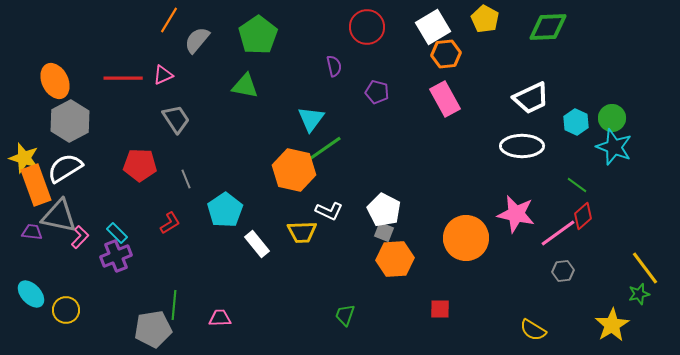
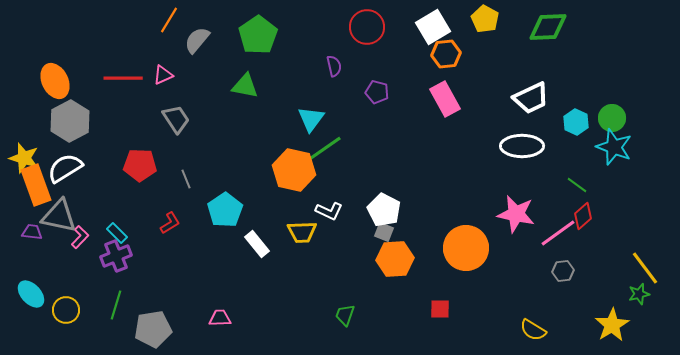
orange circle at (466, 238): moved 10 px down
green line at (174, 305): moved 58 px left; rotated 12 degrees clockwise
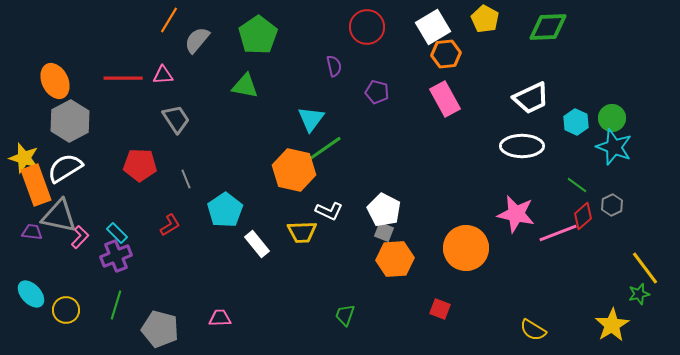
pink triangle at (163, 75): rotated 20 degrees clockwise
red L-shape at (170, 223): moved 2 px down
pink line at (558, 233): rotated 15 degrees clockwise
gray hexagon at (563, 271): moved 49 px right, 66 px up; rotated 20 degrees counterclockwise
red square at (440, 309): rotated 20 degrees clockwise
gray pentagon at (153, 329): moved 7 px right; rotated 24 degrees clockwise
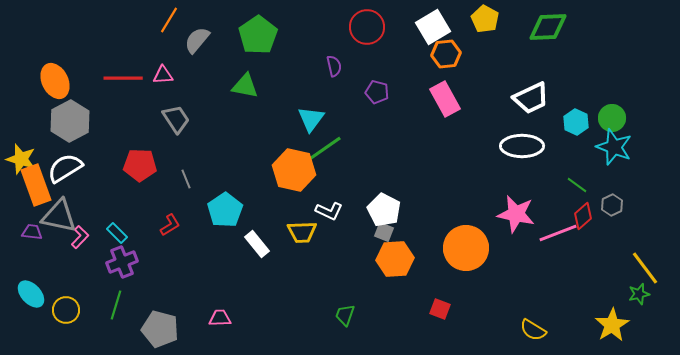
yellow star at (24, 158): moved 3 px left, 1 px down
purple cross at (116, 256): moved 6 px right, 6 px down
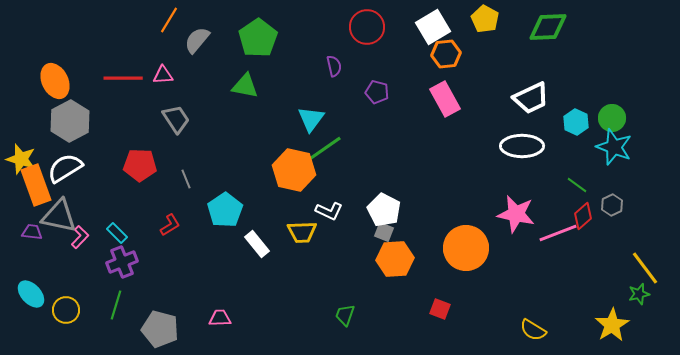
green pentagon at (258, 35): moved 3 px down
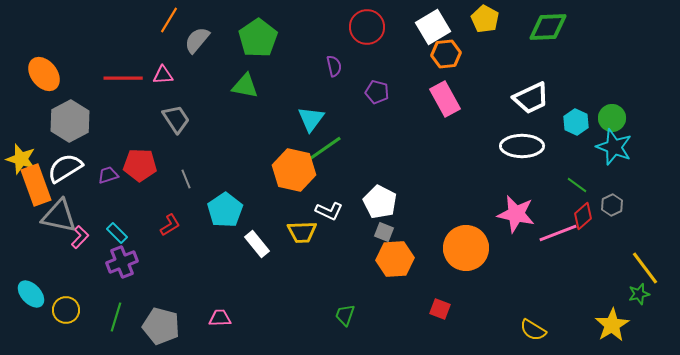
orange ellipse at (55, 81): moved 11 px left, 7 px up; rotated 12 degrees counterclockwise
white pentagon at (384, 210): moved 4 px left, 8 px up
purple trapezoid at (32, 232): moved 76 px right, 57 px up; rotated 25 degrees counterclockwise
green line at (116, 305): moved 12 px down
gray pentagon at (160, 329): moved 1 px right, 3 px up
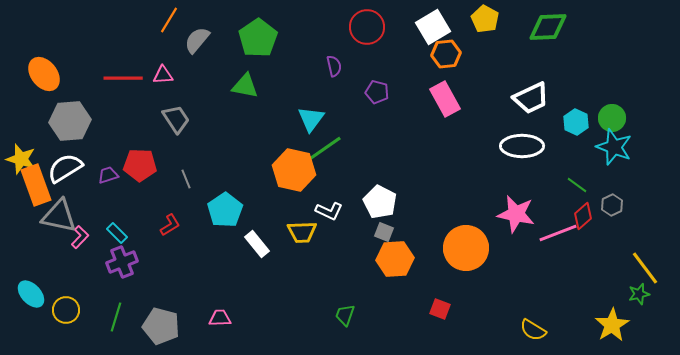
gray hexagon at (70, 121): rotated 24 degrees clockwise
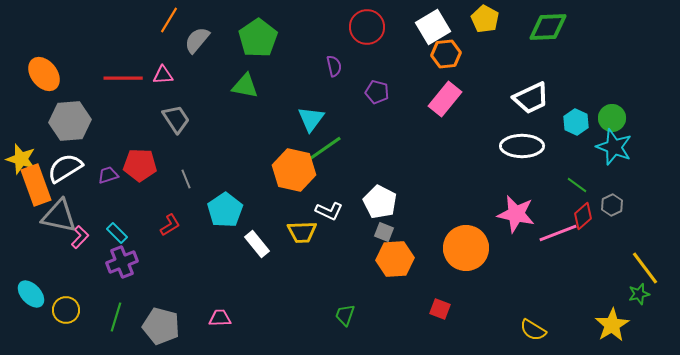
pink rectangle at (445, 99): rotated 68 degrees clockwise
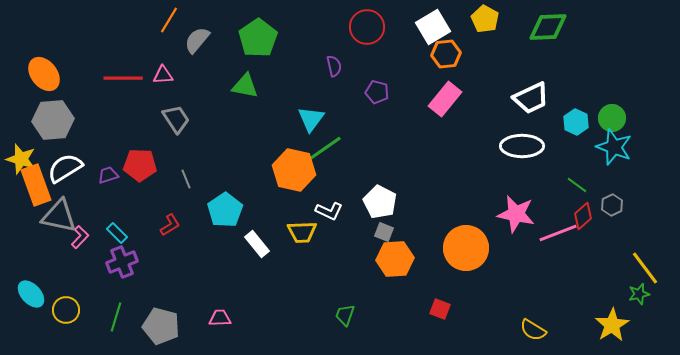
gray hexagon at (70, 121): moved 17 px left, 1 px up
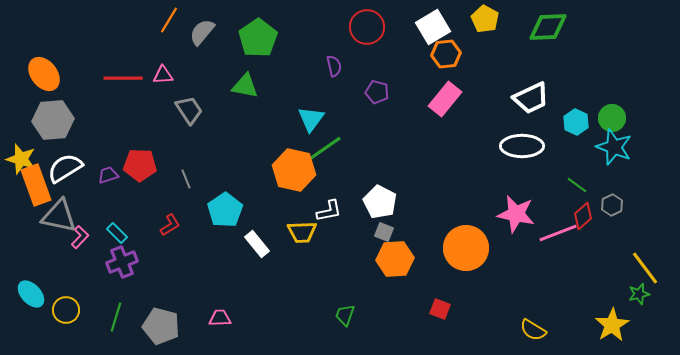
gray semicircle at (197, 40): moved 5 px right, 8 px up
gray trapezoid at (176, 119): moved 13 px right, 9 px up
white L-shape at (329, 211): rotated 36 degrees counterclockwise
